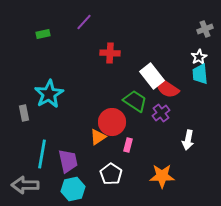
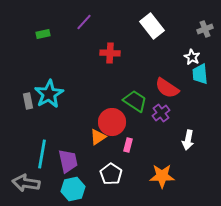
white star: moved 7 px left; rotated 14 degrees counterclockwise
white rectangle: moved 50 px up
gray rectangle: moved 4 px right, 12 px up
gray arrow: moved 1 px right, 2 px up; rotated 8 degrees clockwise
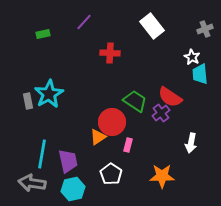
red semicircle: moved 3 px right, 9 px down
white arrow: moved 3 px right, 3 px down
gray arrow: moved 6 px right
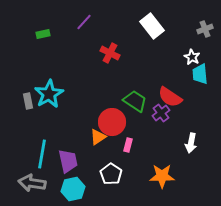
red cross: rotated 24 degrees clockwise
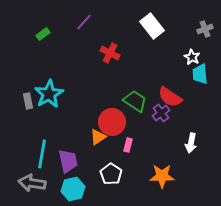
green rectangle: rotated 24 degrees counterclockwise
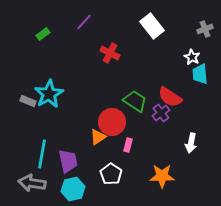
gray rectangle: rotated 56 degrees counterclockwise
